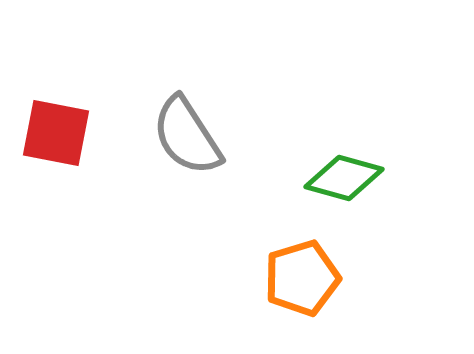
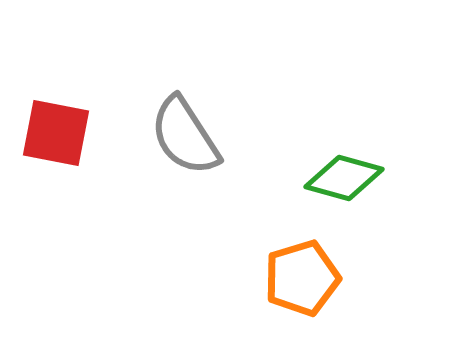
gray semicircle: moved 2 px left
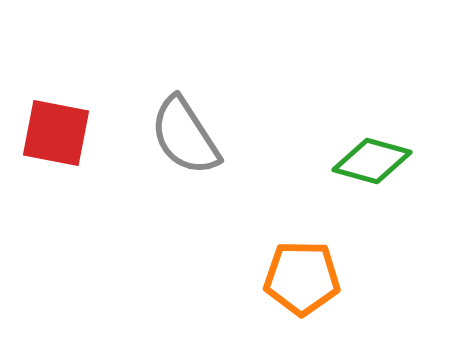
green diamond: moved 28 px right, 17 px up
orange pentagon: rotated 18 degrees clockwise
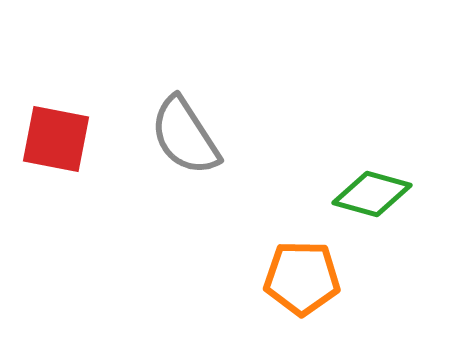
red square: moved 6 px down
green diamond: moved 33 px down
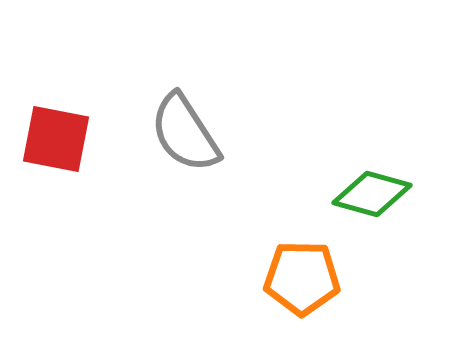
gray semicircle: moved 3 px up
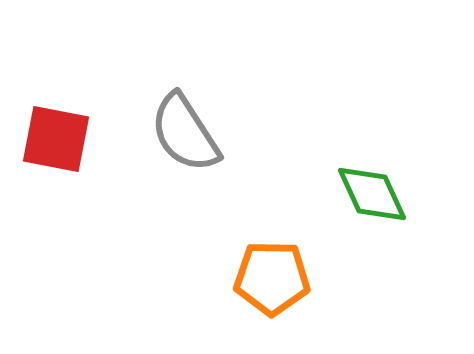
green diamond: rotated 50 degrees clockwise
orange pentagon: moved 30 px left
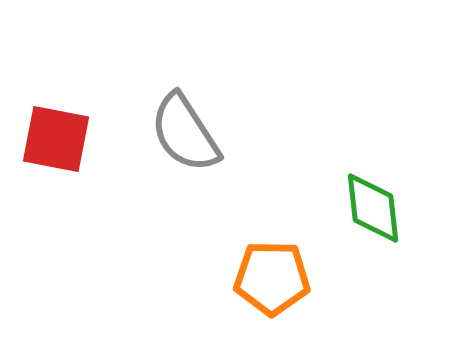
green diamond: moved 1 px right, 14 px down; rotated 18 degrees clockwise
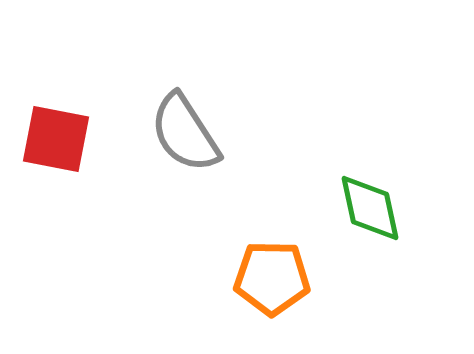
green diamond: moved 3 px left; rotated 6 degrees counterclockwise
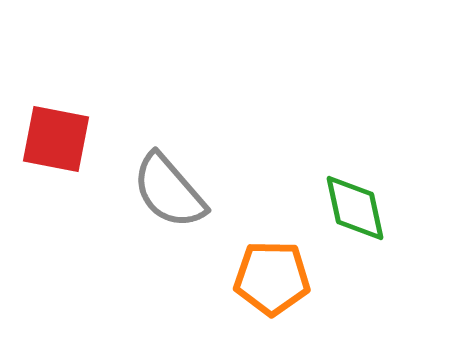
gray semicircle: moved 16 px left, 58 px down; rotated 8 degrees counterclockwise
green diamond: moved 15 px left
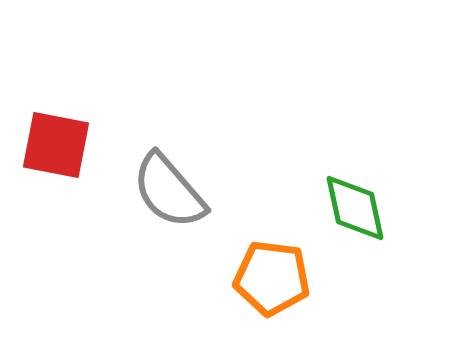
red square: moved 6 px down
orange pentagon: rotated 6 degrees clockwise
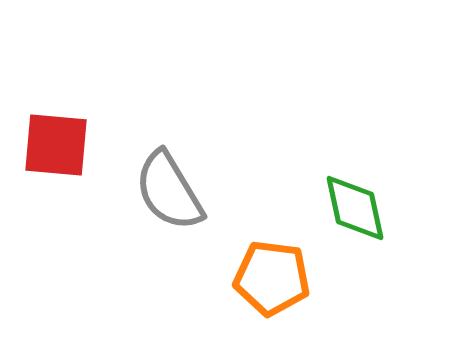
red square: rotated 6 degrees counterclockwise
gray semicircle: rotated 10 degrees clockwise
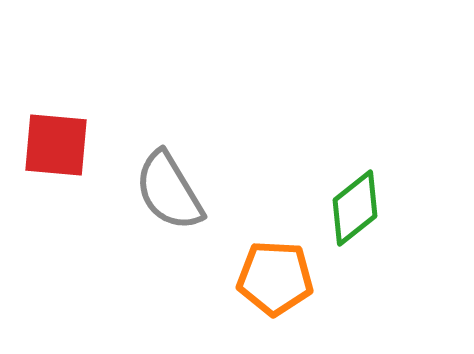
green diamond: rotated 64 degrees clockwise
orange pentagon: moved 3 px right; rotated 4 degrees counterclockwise
